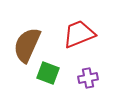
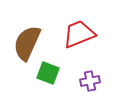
brown semicircle: moved 2 px up
purple cross: moved 2 px right, 3 px down
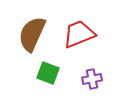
brown semicircle: moved 5 px right, 9 px up
purple cross: moved 2 px right, 2 px up
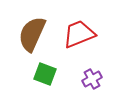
green square: moved 3 px left, 1 px down
purple cross: rotated 18 degrees counterclockwise
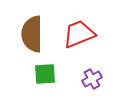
brown semicircle: rotated 24 degrees counterclockwise
green square: rotated 25 degrees counterclockwise
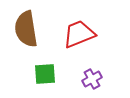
brown semicircle: moved 6 px left, 5 px up; rotated 9 degrees counterclockwise
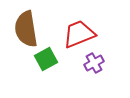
green square: moved 1 px right, 15 px up; rotated 25 degrees counterclockwise
purple cross: moved 2 px right, 16 px up
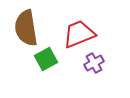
brown semicircle: moved 1 px up
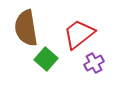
red trapezoid: rotated 16 degrees counterclockwise
green square: rotated 20 degrees counterclockwise
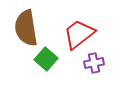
purple cross: rotated 18 degrees clockwise
